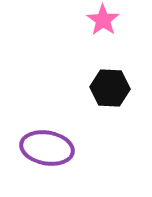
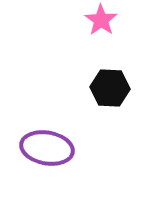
pink star: moved 2 px left
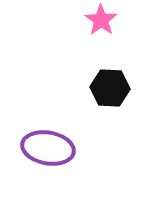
purple ellipse: moved 1 px right
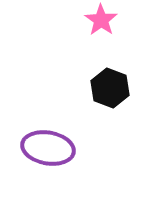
black hexagon: rotated 18 degrees clockwise
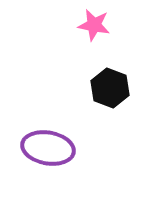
pink star: moved 7 px left, 5 px down; rotated 24 degrees counterclockwise
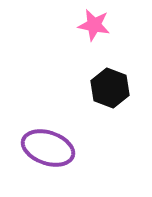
purple ellipse: rotated 9 degrees clockwise
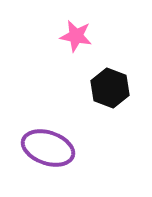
pink star: moved 18 px left, 11 px down
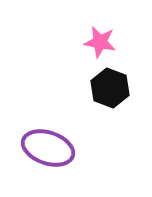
pink star: moved 24 px right, 6 px down
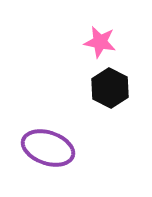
black hexagon: rotated 6 degrees clockwise
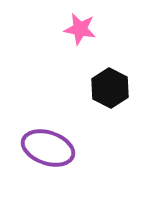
pink star: moved 20 px left, 13 px up
